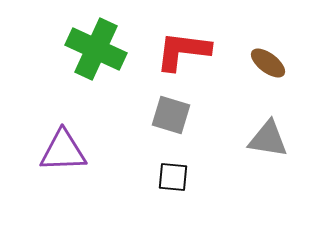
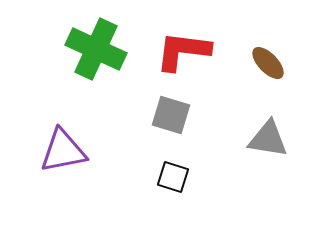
brown ellipse: rotated 9 degrees clockwise
purple triangle: rotated 9 degrees counterclockwise
black square: rotated 12 degrees clockwise
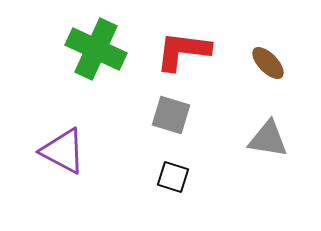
purple triangle: rotated 39 degrees clockwise
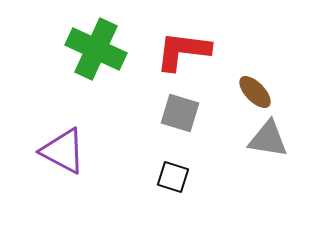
brown ellipse: moved 13 px left, 29 px down
gray square: moved 9 px right, 2 px up
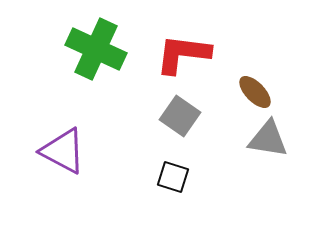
red L-shape: moved 3 px down
gray square: moved 3 px down; rotated 18 degrees clockwise
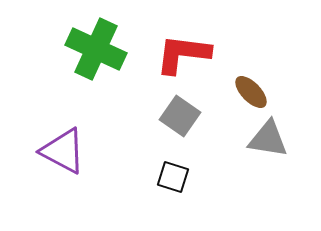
brown ellipse: moved 4 px left
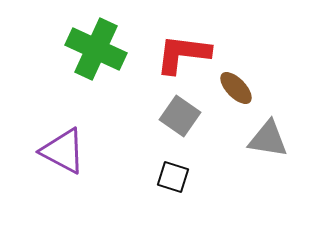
brown ellipse: moved 15 px left, 4 px up
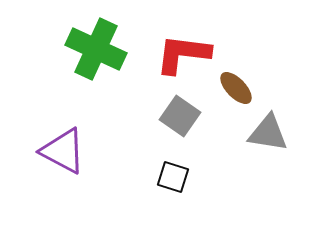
gray triangle: moved 6 px up
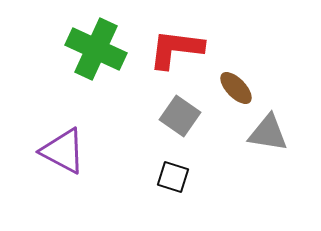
red L-shape: moved 7 px left, 5 px up
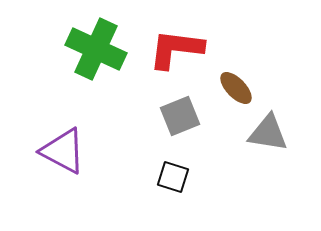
gray square: rotated 33 degrees clockwise
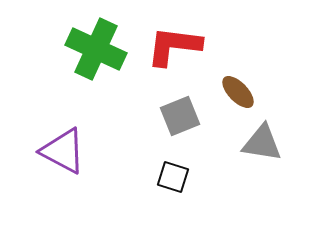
red L-shape: moved 2 px left, 3 px up
brown ellipse: moved 2 px right, 4 px down
gray triangle: moved 6 px left, 10 px down
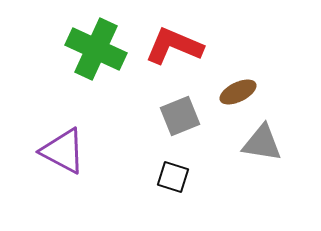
red L-shape: rotated 16 degrees clockwise
brown ellipse: rotated 72 degrees counterclockwise
